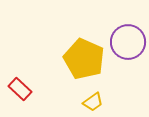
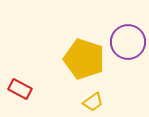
yellow pentagon: rotated 6 degrees counterclockwise
red rectangle: rotated 15 degrees counterclockwise
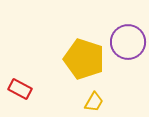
yellow trapezoid: moved 1 px right; rotated 25 degrees counterclockwise
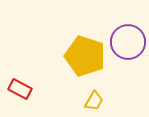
yellow pentagon: moved 1 px right, 3 px up
yellow trapezoid: moved 1 px up
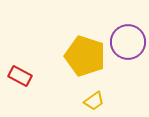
red rectangle: moved 13 px up
yellow trapezoid: rotated 25 degrees clockwise
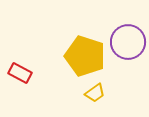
red rectangle: moved 3 px up
yellow trapezoid: moved 1 px right, 8 px up
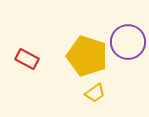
yellow pentagon: moved 2 px right
red rectangle: moved 7 px right, 14 px up
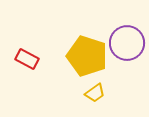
purple circle: moved 1 px left, 1 px down
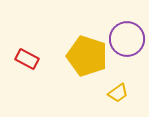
purple circle: moved 4 px up
yellow trapezoid: moved 23 px right
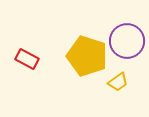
purple circle: moved 2 px down
yellow trapezoid: moved 11 px up
